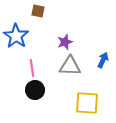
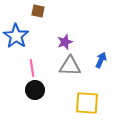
blue arrow: moved 2 px left
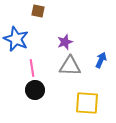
blue star: moved 3 px down; rotated 10 degrees counterclockwise
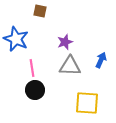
brown square: moved 2 px right
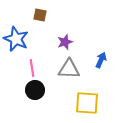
brown square: moved 4 px down
gray triangle: moved 1 px left, 3 px down
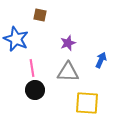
purple star: moved 3 px right, 1 px down
gray triangle: moved 1 px left, 3 px down
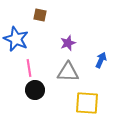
pink line: moved 3 px left
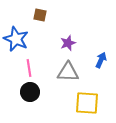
black circle: moved 5 px left, 2 px down
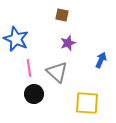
brown square: moved 22 px right
gray triangle: moved 11 px left; rotated 40 degrees clockwise
black circle: moved 4 px right, 2 px down
